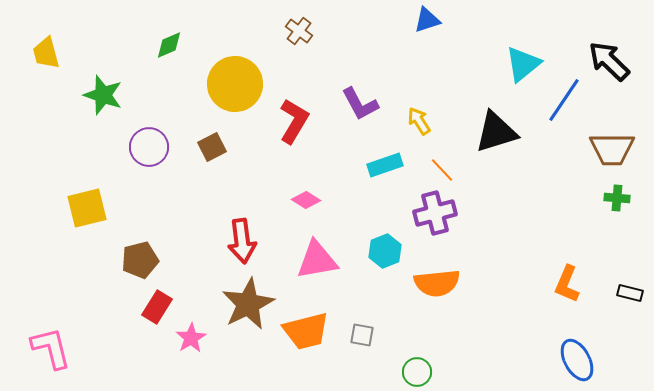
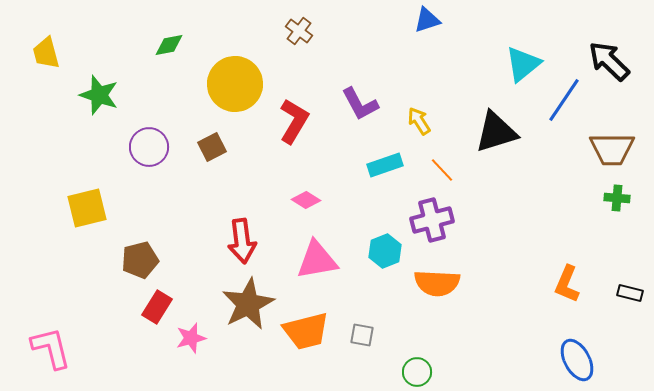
green diamond: rotated 12 degrees clockwise
green star: moved 4 px left
purple cross: moved 3 px left, 7 px down
orange semicircle: rotated 9 degrees clockwise
pink star: rotated 16 degrees clockwise
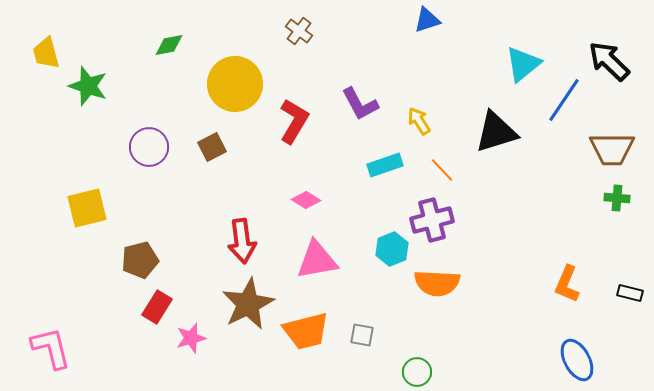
green star: moved 11 px left, 9 px up
cyan hexagon: moved 7 px right, 2 px up
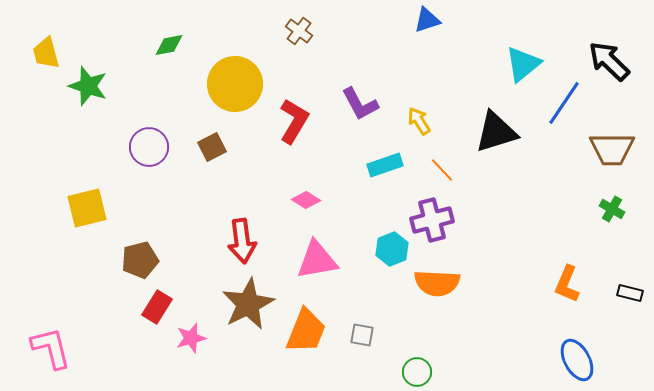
blue line: moved 3 px down
green cross: moved 5 px left, 11 px down; rotated 25 degrees clockwise
orange trapezoid: rotated 54 degrees counterclockwise
